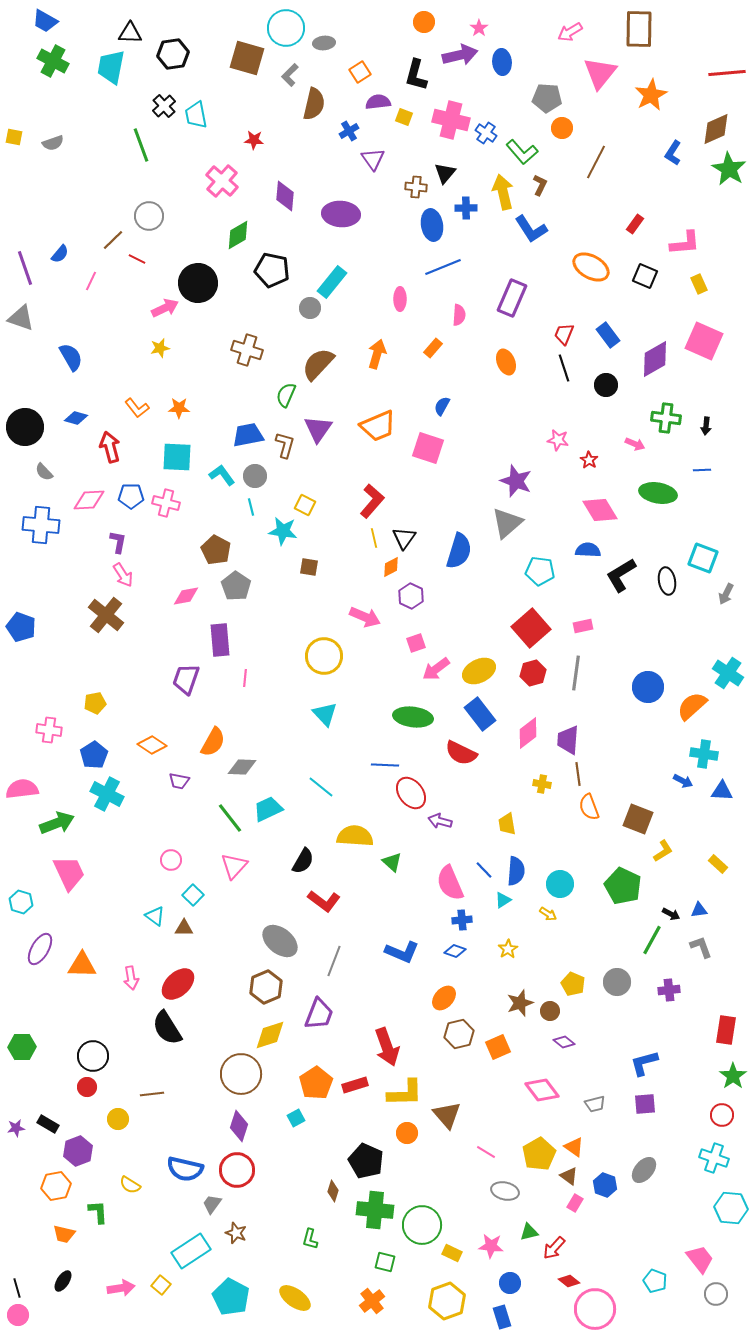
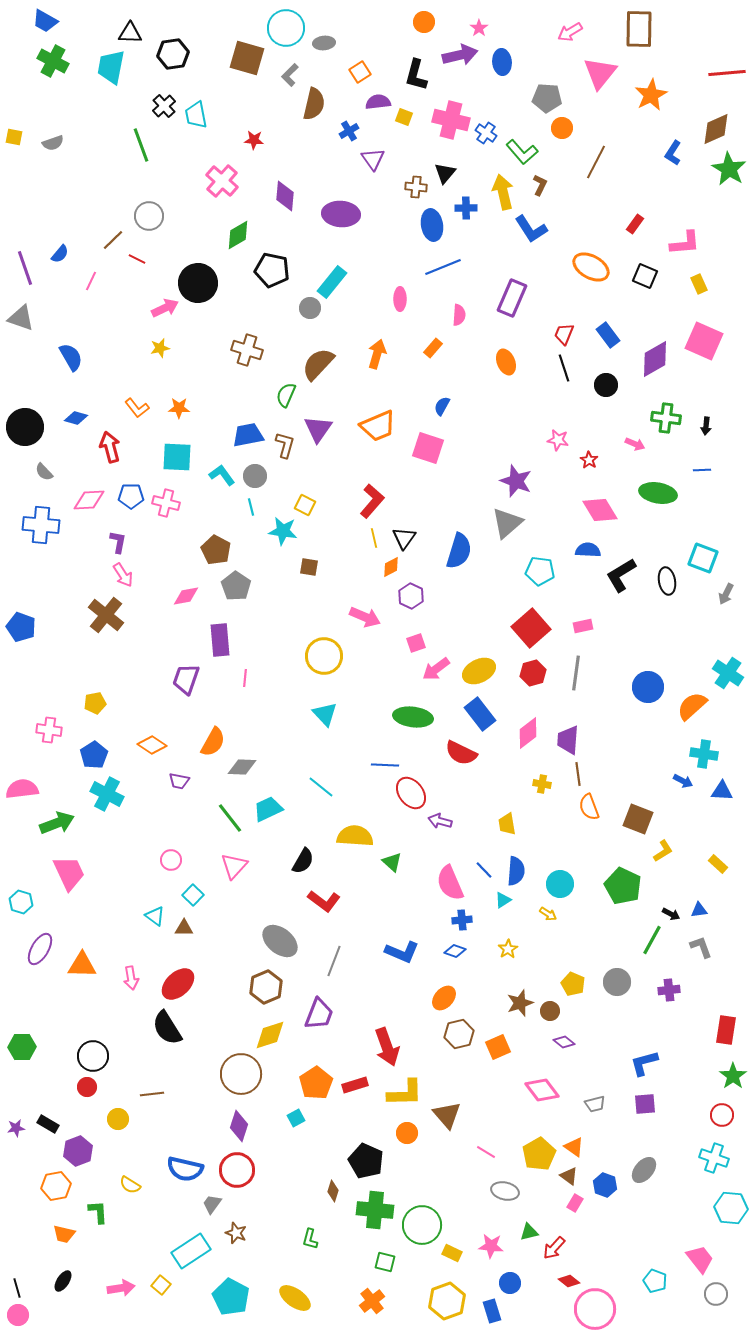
blue rectangle at (502, 1317): moved 10 px left, 6 px up
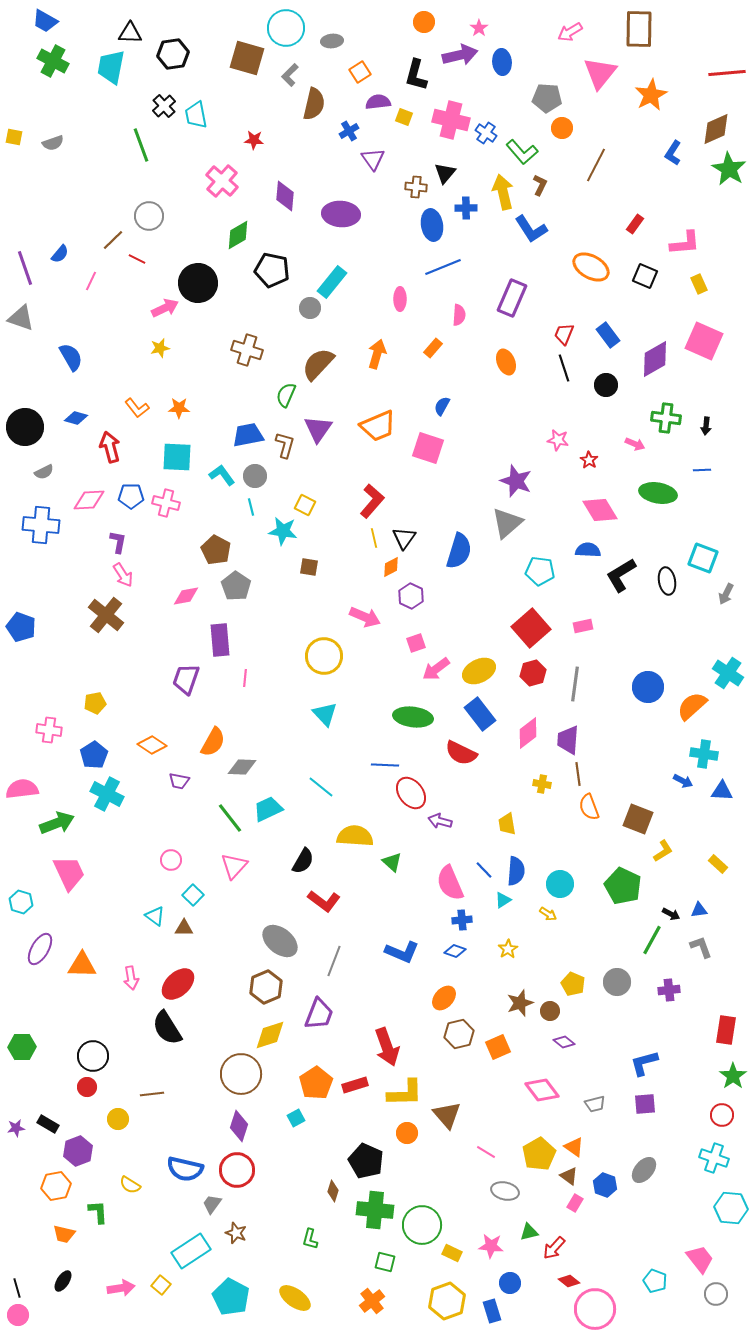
gray ellipse at (324, 43): moved 8 px right, 2 px up
brown line at (596, 162): moved 3 px down
gray semicircle at (44, 472): rotated 72 degrees counterclockwise
gray line at (576, 673): moved 1 px left, 11 px down
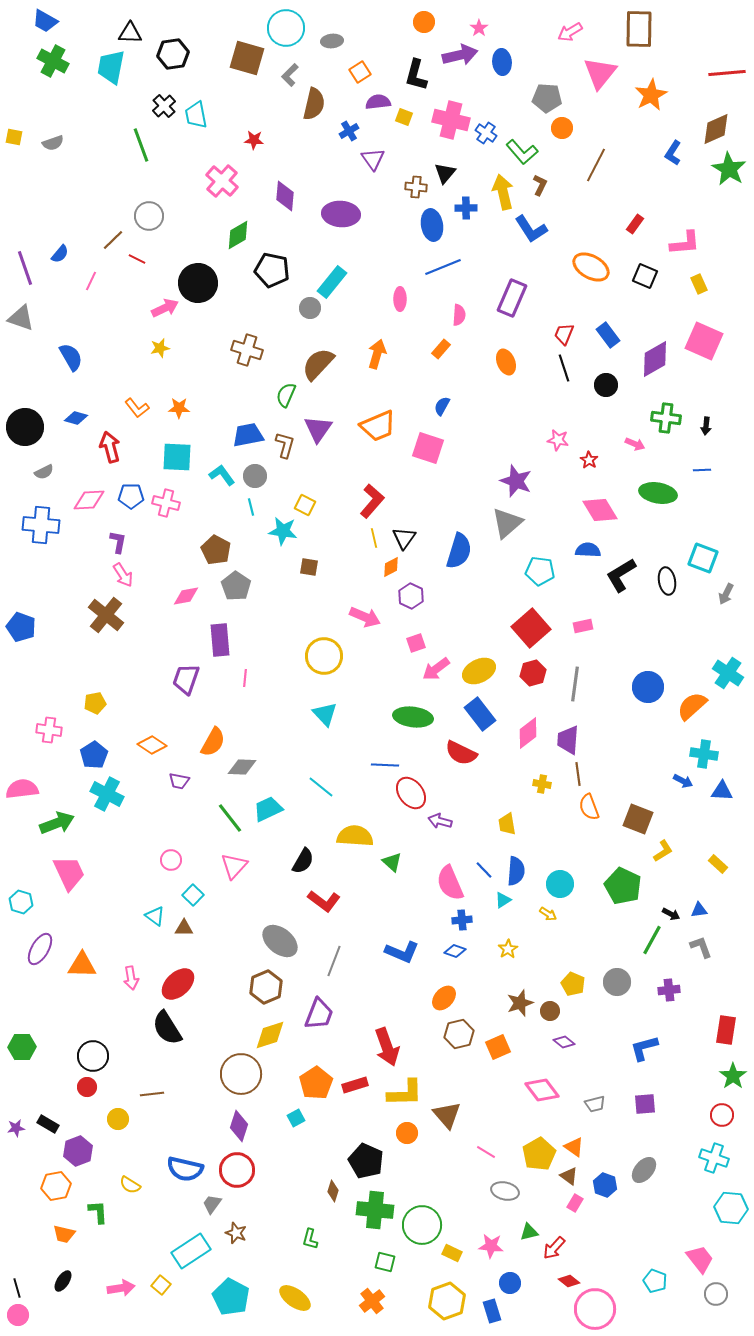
orange rectangle at (433, 348): moved 8 px right, 1 px down
blue L-shape at (644, 1063): moved 15 px up
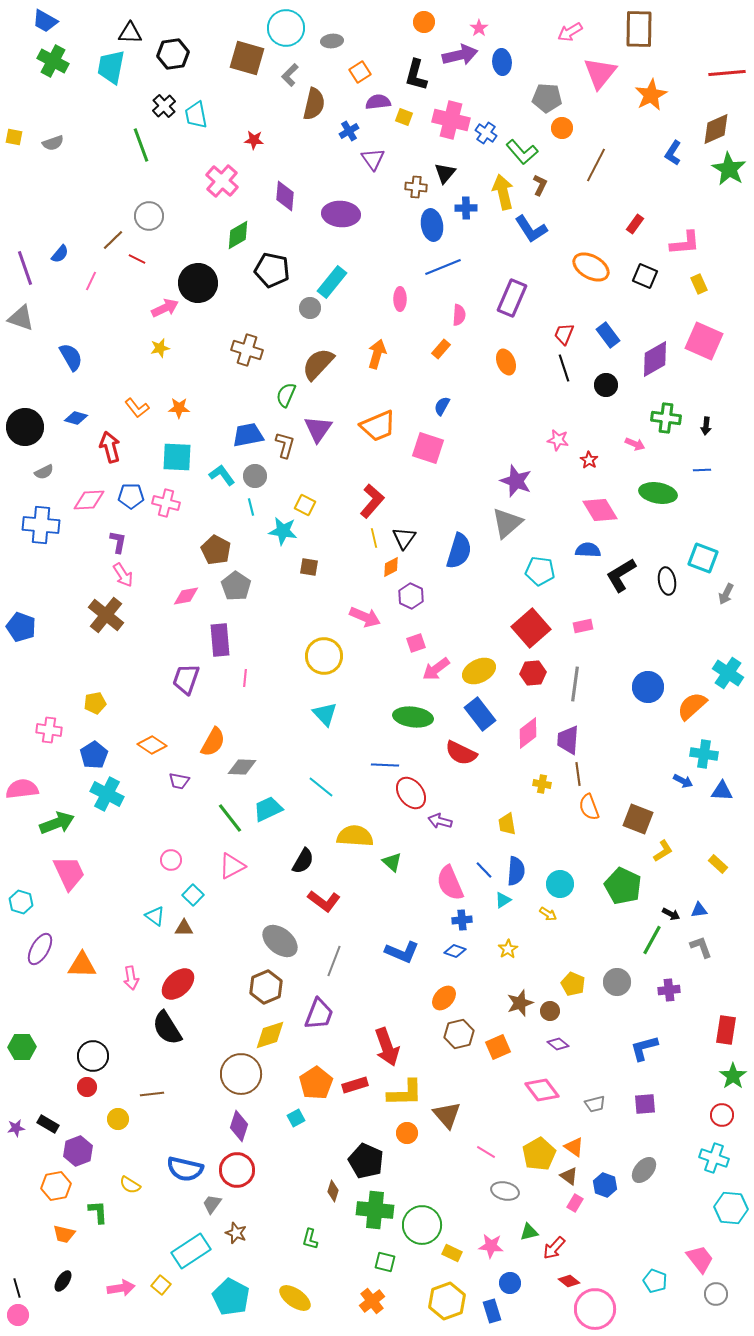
red hexagon at (533, 673): rotated 10 degrees clockwise
pink triangle at (234, 866): moved 2 px left; rotated 20 degrees clockwise
purple diamond at (564, 1042): moved 6 px left, 2 px down
